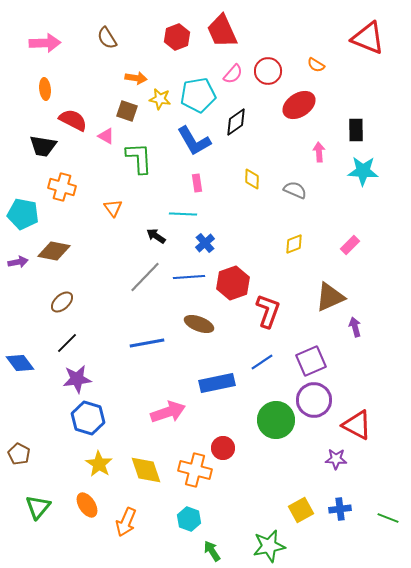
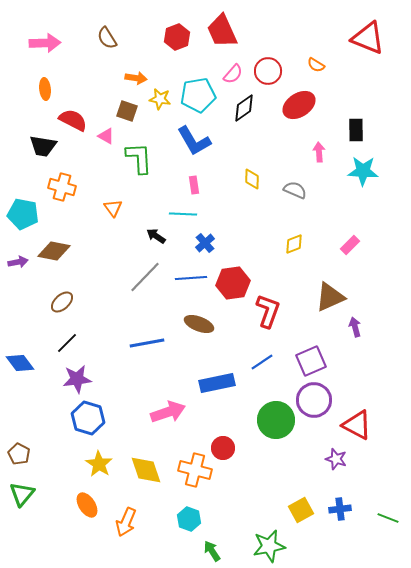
black diamond at (236, 122): moved 8 px right, 14 px up
pink rectangle at (197, 183): moved 3 px left, 2 px down
blue line at (189, 277): moved 2 px right, 1 px down
red hexagon at (233, 283): rotated 12 degrees clockwise
purple star at (336, 459): rotated 15 degrees clockwise
green triangle at (38, 507): moved 16 px left, 13 px up
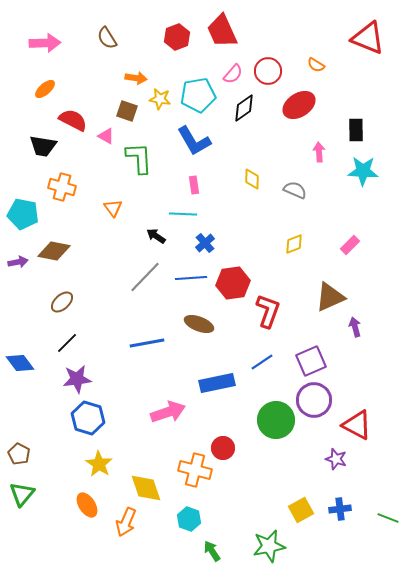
orange ellipse at (45, 89): rotated 55 degrees clockwise
yellow diamond at (146, 470): moved 18 px down
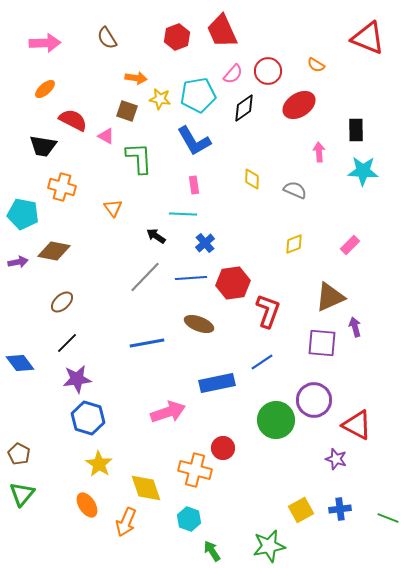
purple square at (311, 361): moved 11 px right, 18 px up; rotated 28 degrees clockwise
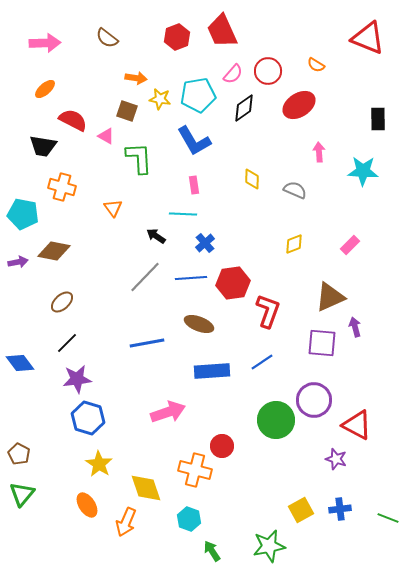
brown semicircle at (107, 38): rotated 20 degrees counterclockwise
black rectangle at (356, 130): moved 22 px right, 11 px up
blue rectangle at (217, 383): moved 5 px left, 12 px up; rotated 8 degrees clockwise
red circle at (223, 448): moved 1 px left, 2 px up
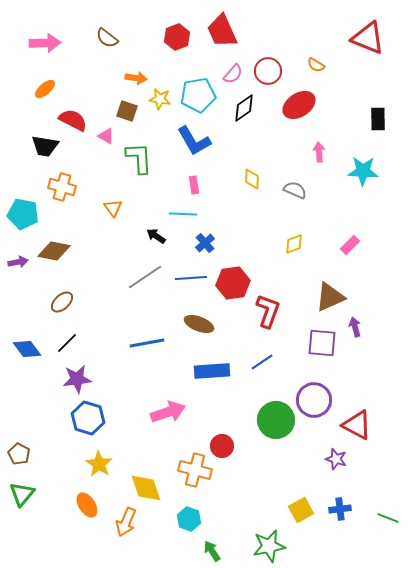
black trapezoid at (43, 146): moved 2 px right
gray line at (145, 277): rotated 12 degrees clockwise
blue diamond at (20, 363): moved 7 px right, 14 px up
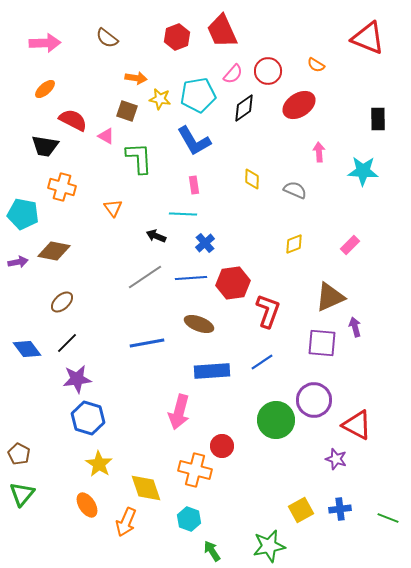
black arrow at (156, 236): rotated 12 degrees counterclockwise
pink arrow at (168, 412): moved 11 px right; rotated 124 degrees clockwise
